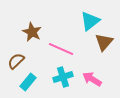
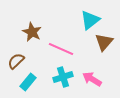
cyan triangle: moved 1 px up
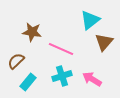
brown star: rotated 18 degrees counterclockwise
cyan cross: moved 1 px left, 1 px up
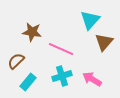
cyan triangle: rotated 10 degrees counterclockwise
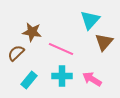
brown semicircle: moved 8 px up
cyan cross: rotated 18 degrees clockwise
cyan rectangle: moved 1 px right, 2 px up
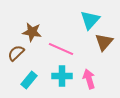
pink arrow: moved 3 px left; rotated 42 degrees clockwise
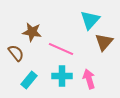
brown semicircle: rotated 96 degrees clockwise
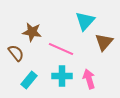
cyan triangle: moved 5 px left, 1 px down
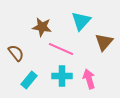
cyan triangle: moved 4 px left
brown star: moved 10 px right, 5 px up
